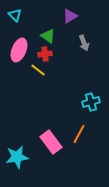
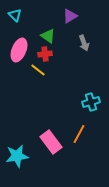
cyan star: moved 1 px up
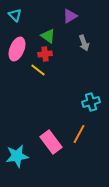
pink ellipse: moved 2 px left, 1 px up
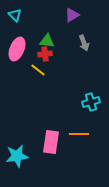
purple triangle: moved 2 px right, 1 px up
green triangle: moved 1 px left, 5 px down; rotated 28 degrees counterclockwise
orange line: rotated 60 degrees clockwise
pink rectangle: rotated 45 degrees clockwise
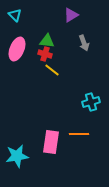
purple triangle: moved 1 px left
red cross: rotated 24 degrees clockwise
yellow line: moved 14 px right
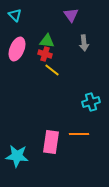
purple triangle: rotated 35 degrees counterclockwise
gray arrow: rotated 14 degrees clockwise
cyan star: rotated 15 degrees clockwise
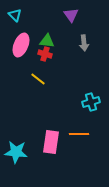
pink ellipse: moved 4 px right, 4 px up
yellow line: moved 14 px left, 9 px down
cyan star: moved 1 px left, 4 px up
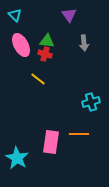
purple triangle: moved 2 px left
pink ellipse: rotated 50 degrees counterclockwise
cyan star: moved 1 px right, 6 px down; rotated 25 degrees clockwise
